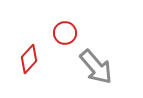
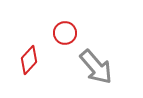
red diamond: moved 1 px down
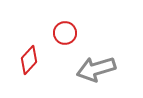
gray arrow: moved 2 px down; rotated 114 degrees clockwise
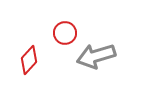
gray arrow: moved 13 px up
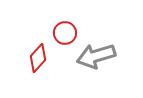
red diamond: moved 9 px right, 2 px up
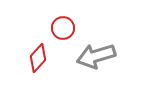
red circle: moved 2 px left, 5 px up
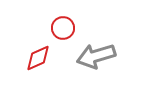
red diamond: rotated 24 degrees clockwise
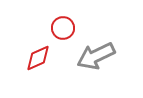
gray arrow: rotated 9 degrees counterclockwise
